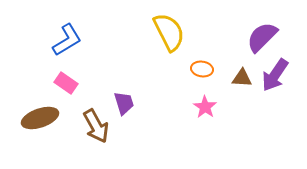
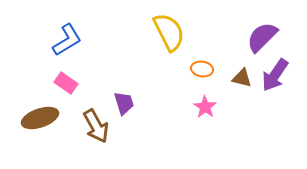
brown triangle: rotated 10 degrees clockwise
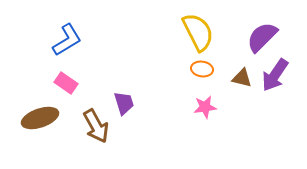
yellow semicircle: moved 29 px right
pink star: rotated 30 degrees clockwise
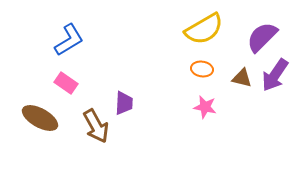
yellow semicircle: moved 6 px right, 3 px up; rotated 87 degrees clockwise
blue L-shape: moved 2 px right
purple trapezoid: rotated 20 degrees clockwise
pink star: rotated 20 degrees clockwise
brown ellipse: rotated 48 degrees clockwise
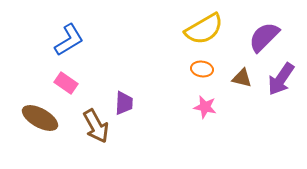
purple semicircle: moved 2 px right
purple arrow: moved 6 px right, 4 px down
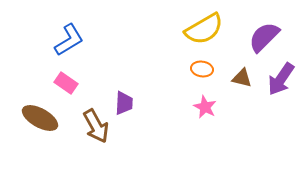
pink star: rotated 15 degrees clockwise
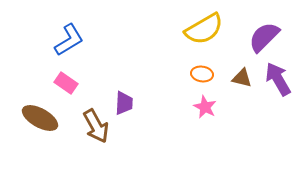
orange ellipse: moved 5 px down
purple arrow: moved 3 px left; rotated 116 degrees clockwise
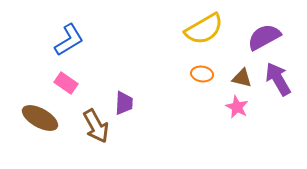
purple semicircle: rotated 16 degrees clockwise
pink star: moved 32 px right
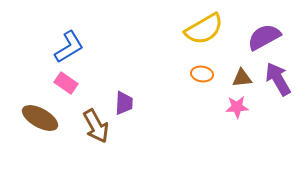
blue L-shape: moved 7 px down
brown triangle: rotated 20 degrees counterclockwise
pink star: rotated 30 degrees counterclockwise
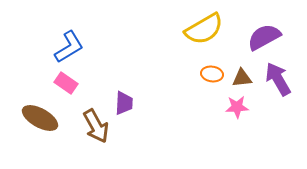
orange ellipse: moved 10 px right
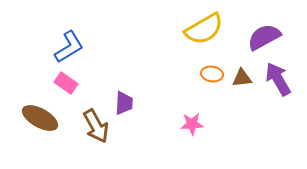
pink star: moved 45 px left, 17 px down
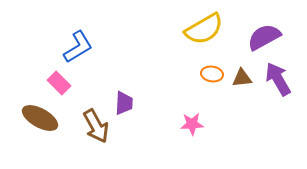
blue L-shape: moved 9 px right
pink rectangle: moved 7 px left; rotated 10 degrees clockwise
